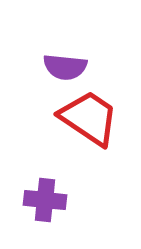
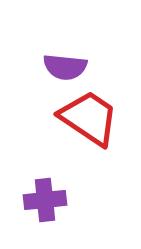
purple cross: rotated 12 degrees counterclockwise
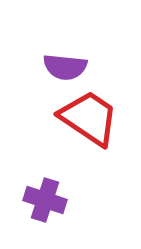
purple cross: rotated 24 degrees clockwise
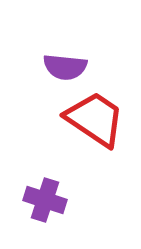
red trapezoid: moved 6 px right, 1 px down
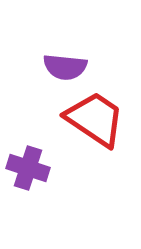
purple cross: moved 17 px left, 32 px up
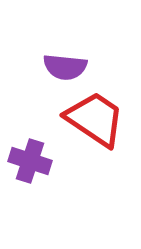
purple cross: moved 2 px right, 7 px up
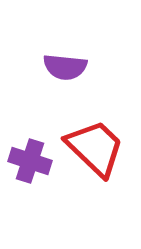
red trapezoid: moved 29 px down; rotated 10 degrees clockwise
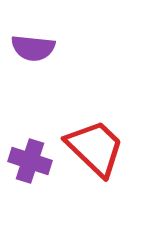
purple semicircle: moved 32 px left, 19 px up
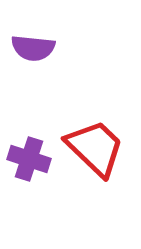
purple cross: moved 1 px left, 2 px up
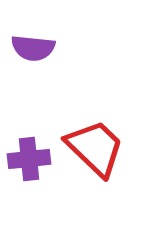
purple cross: rotated 24 degrees counterclockwise
